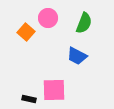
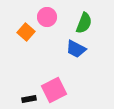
pink circle: moved 1 px left, 1 px up
blue trapezoid: moved 1 px left, 7 px up
pink square: rotated 25 degrees counterclockwise
black rectangle: rotated 24 degrees counterclockwise
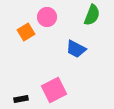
green semicircle: moved 8 px right, 8 px up
orange square: rotated 18 degrees clockwise
black rectangle: moved 8 px left
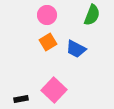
pink circle: moved 2 px up
orange square: moved 22 px right, 10 px down
pink square: rotated 20 degrees counterclockwise
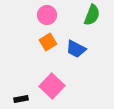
pink square: moved 2 px left, 4 px up
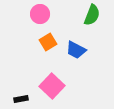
pink circle: moved 7 px left, 1 px up
blue trapezoid: moved 1 px down
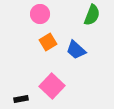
blue trapezoid: rotated 15 degrees clockwise
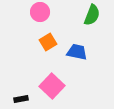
pink circle: moved 2 px up
blue trapezoid: moved 1 px right, 2 px down; rotated 150 degrees clockwise
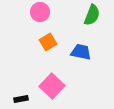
blue trapezoid: moved 4 px right
